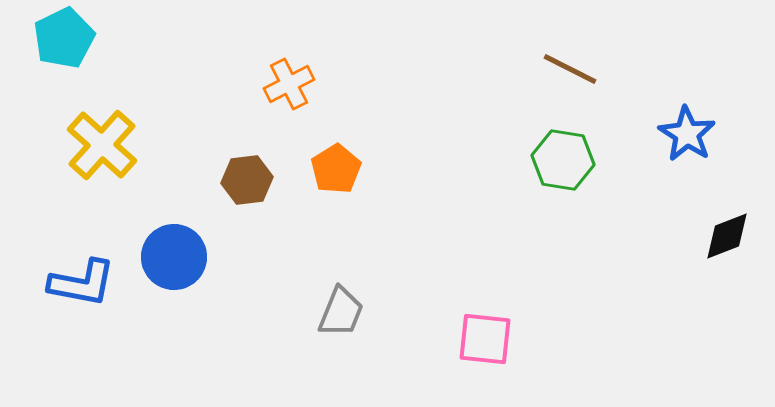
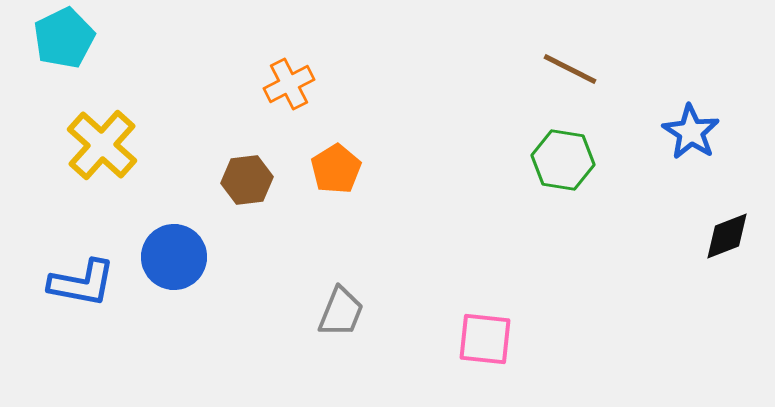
blue star: moved 4 px right, 2 px up
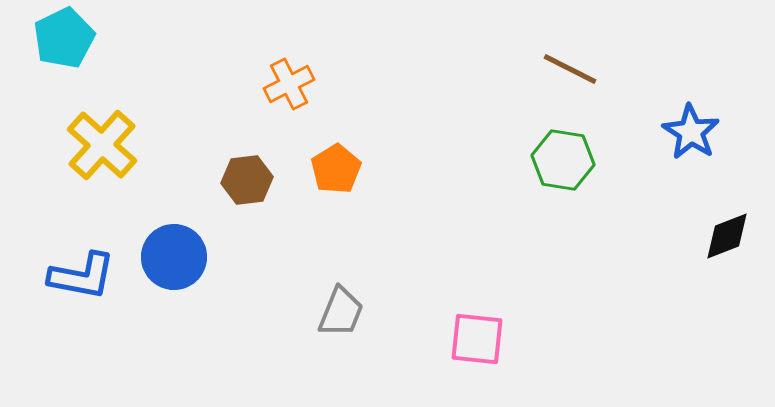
blue L-shape: moved 7 px up
pink square: moved 8 px left
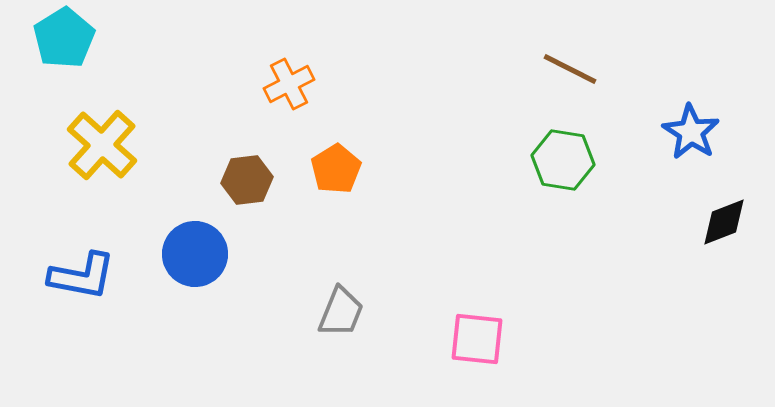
cyan pentagon: rotated 6 degrees counterclockwise
black diamond: moved 3 px left, 14 px up
blue circle: moved 21 px right, 3 px up
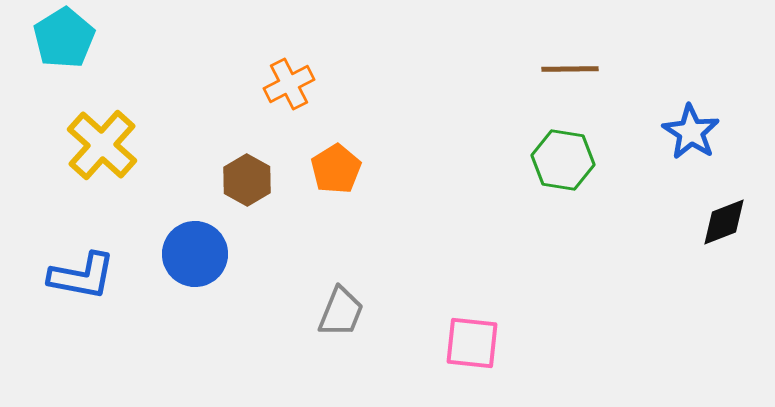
brown line: rotated 28 degrees counterclockwise
brown hexagon: rotated 24 degrees counterclockwise
pink square: moved 5 px left, 4 px down
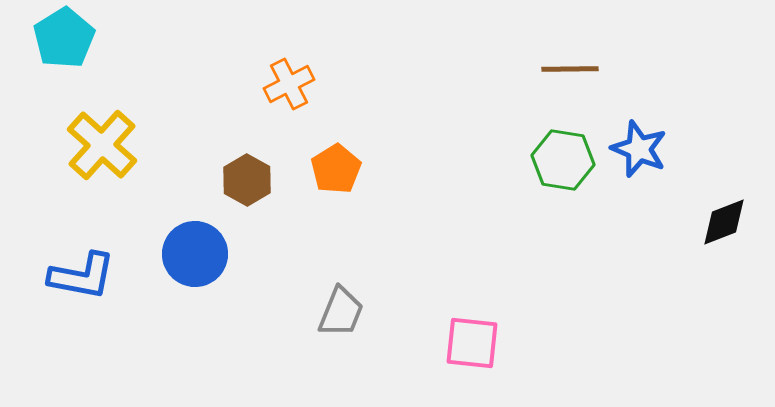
blue star: moved 52 px left, 17 px down; rotated 10 degrees counterclockwise
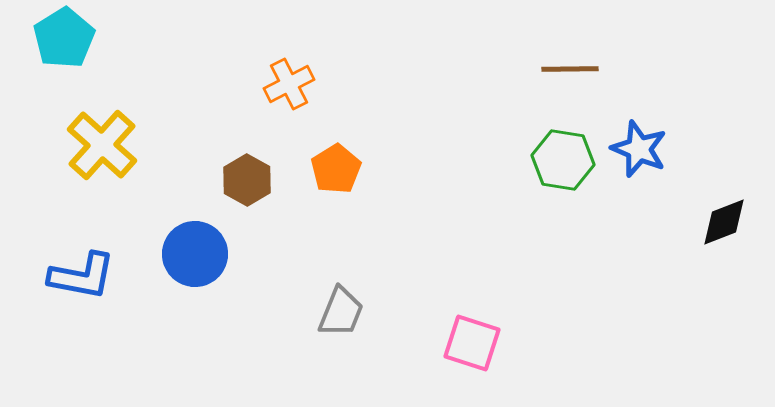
pink square: rotated 12 degrees clockwise
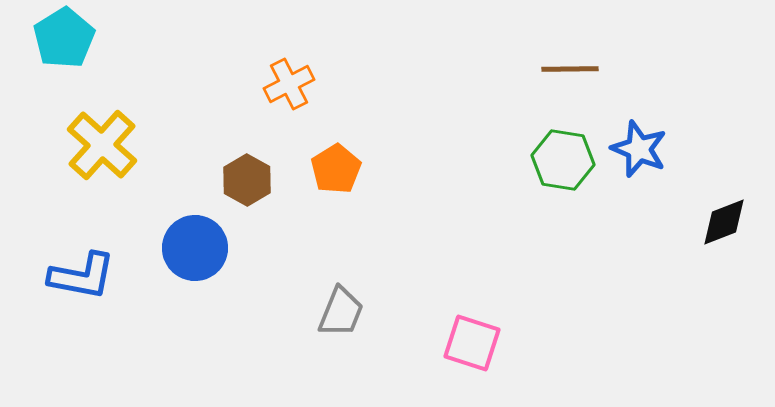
blue circle: moved 6 px up
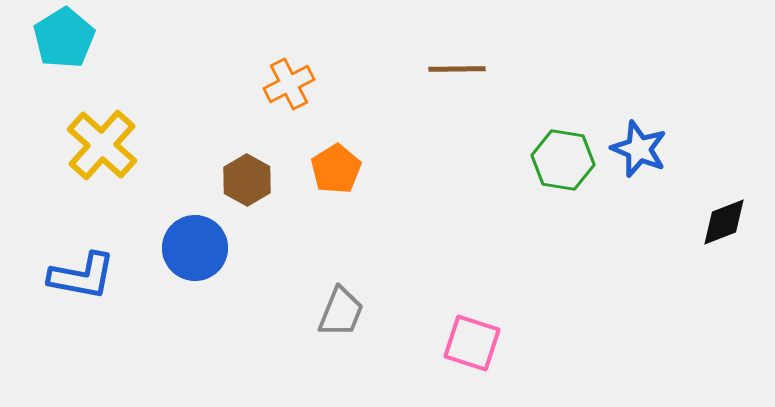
brown line: moved 113 px left
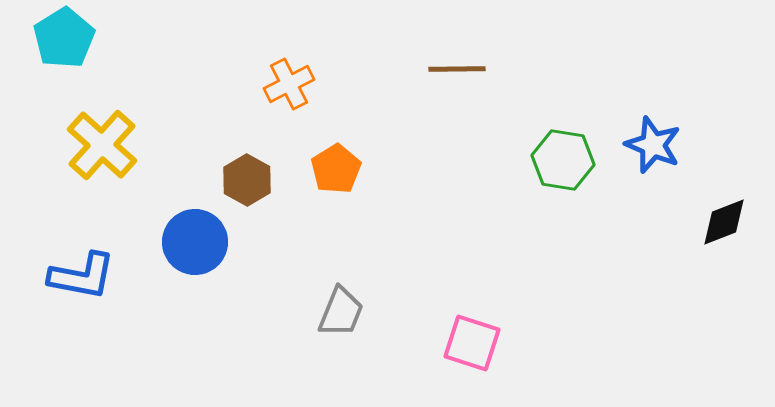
blue star: moved 14 px right, 4 px up
blue circle: moved 6 px up
